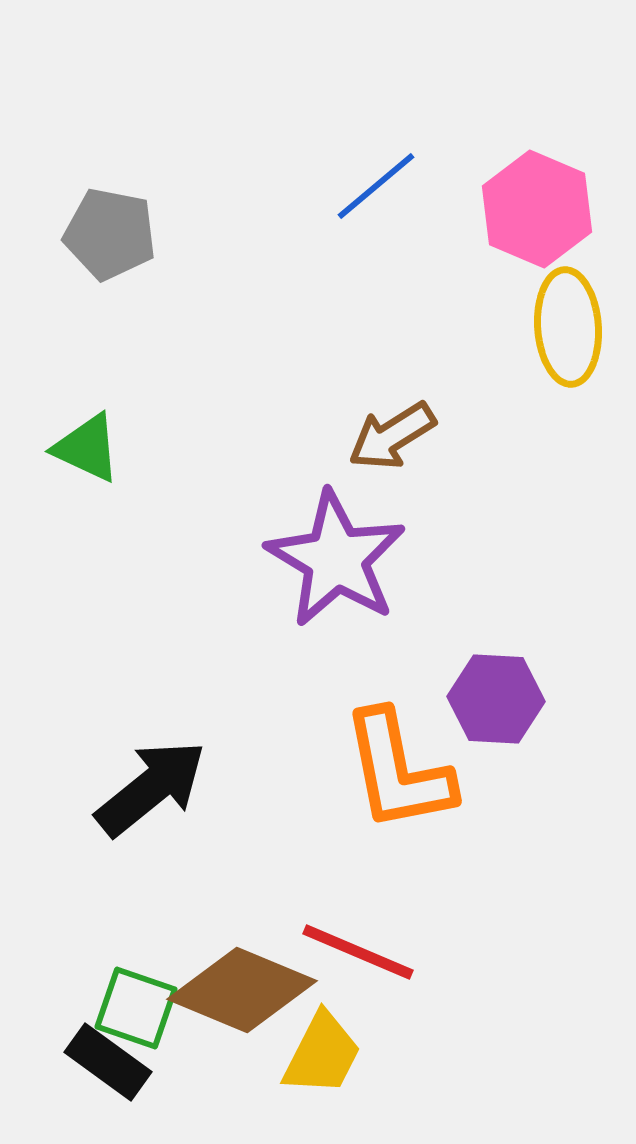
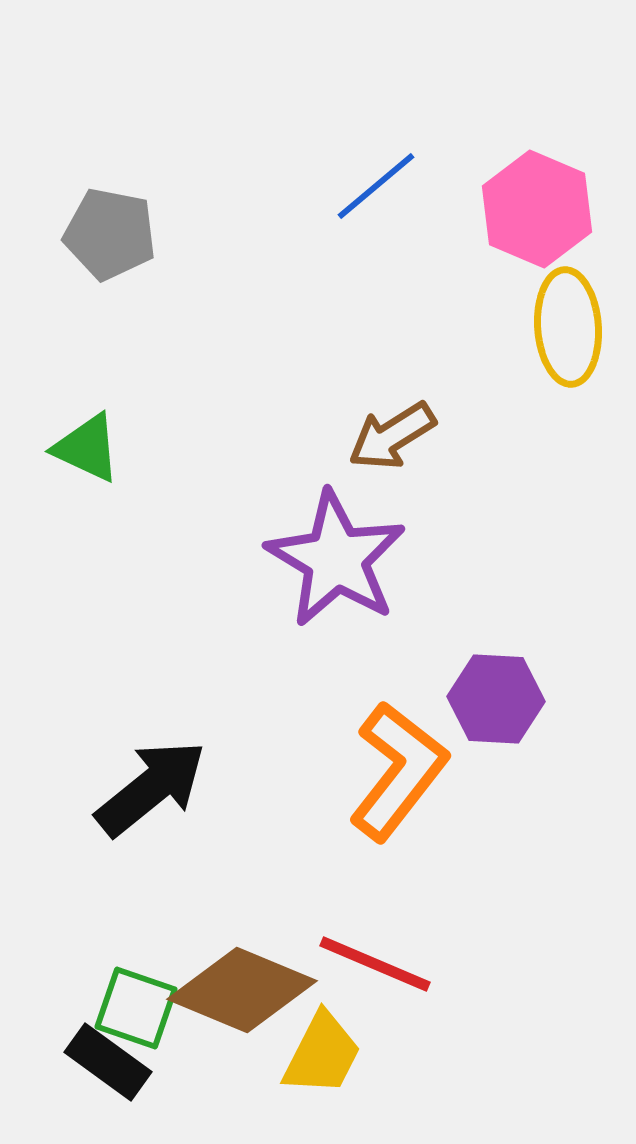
orange L-shape: rotated 131 degrees counterclockwise
red line: moved 17 px right, 12 px down
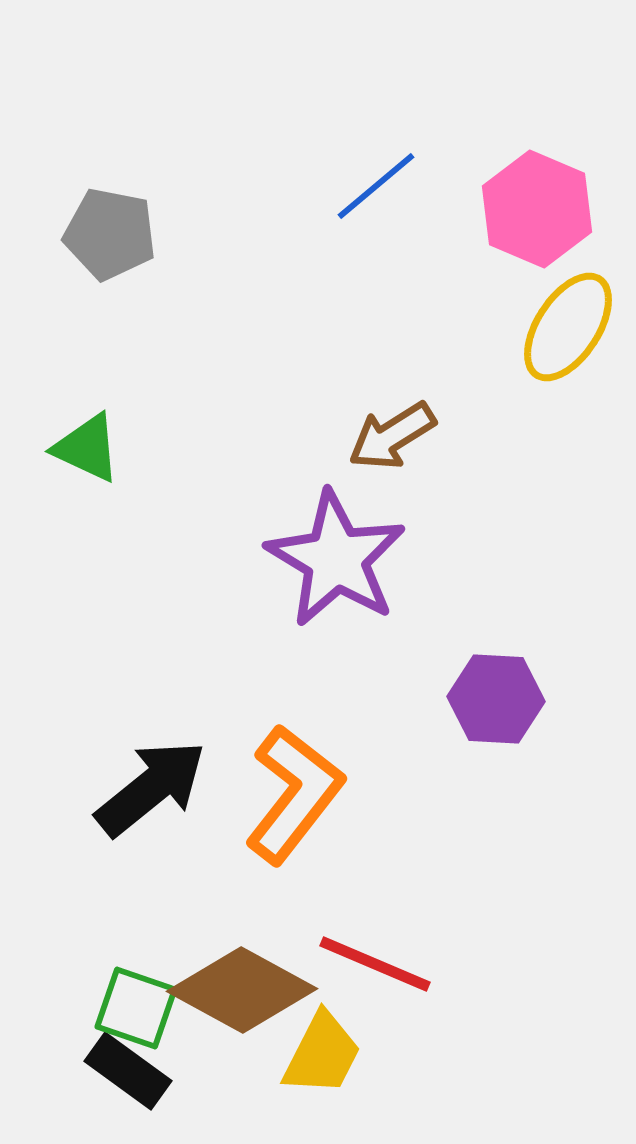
yellow ellipse: rotated 37 degrees clockwise
orange L-shape: moved 104 px left, 23 px down
brown diamond: rotated 6 degrees clockwise
black rectangle: moved 20 px right, 9 px down
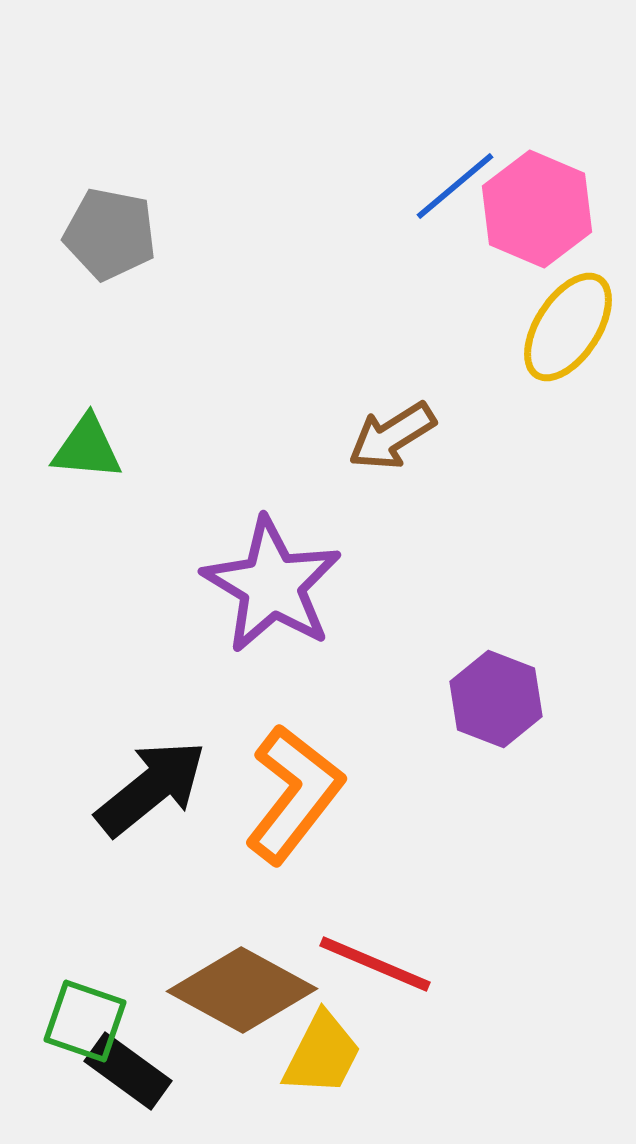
blue line: moved 79 px right
green triangle: rotated 20 degrees counterclockwise
purple star: moved 64 px left, 26 px down
purple hexagon: rotated 18 degrees clockwise
green square: moved 51 px left, 13 px down
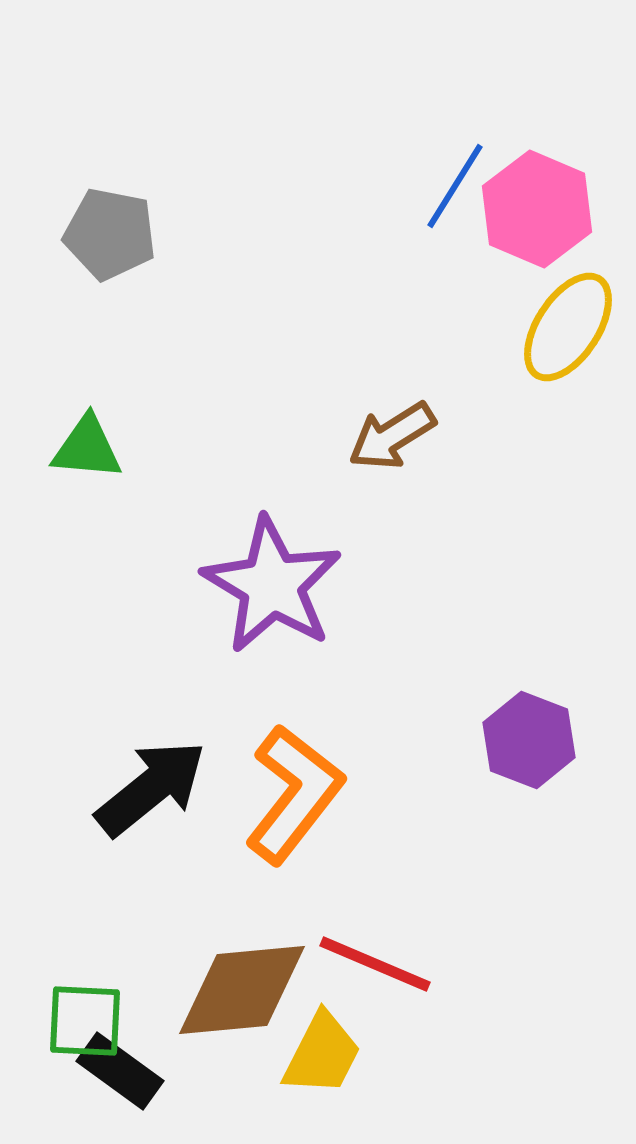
blue line: rotated 18 degrees counterclockwise
purple hexagon: moved 33 px right, 41 px down
brown diamond: rotated 34 degrees counterclockwise
green square: rotated 16 degrees counterclockwise
black rectangle: moved 8 px left
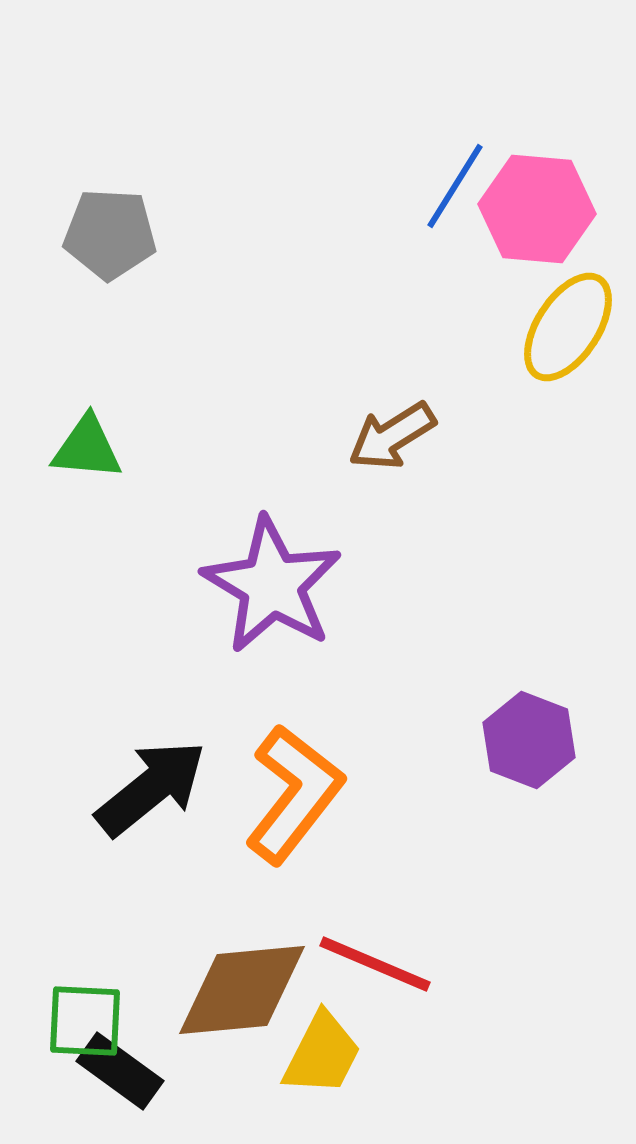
pink hexagon: rotated 18 degrees counterclockwise
gray pentagon: rotated 8 degrees counterclockwise
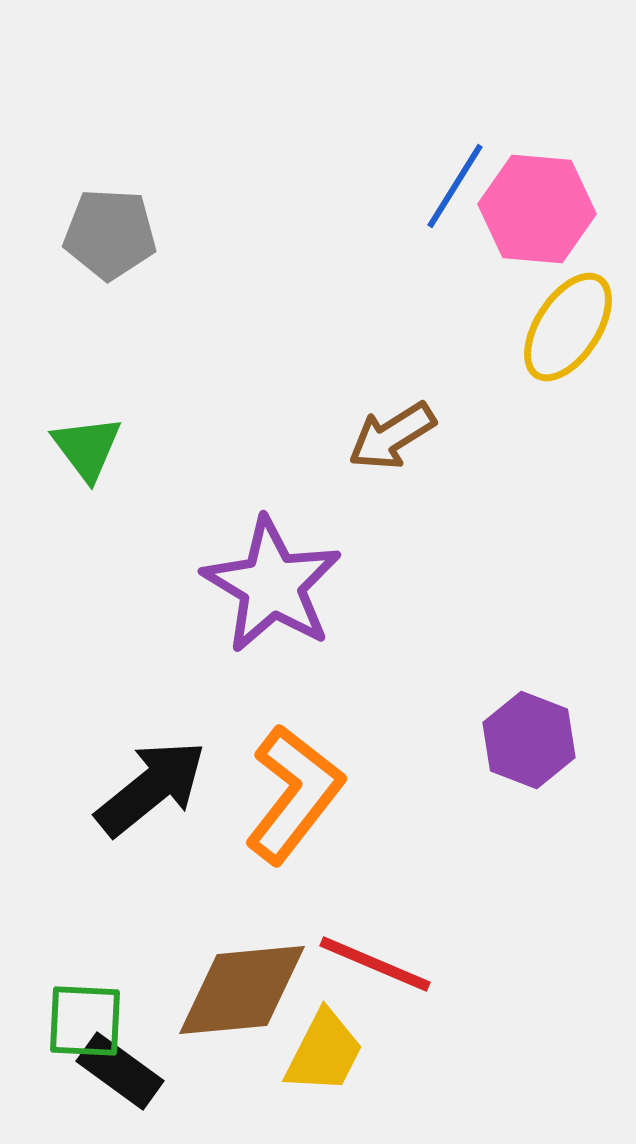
green triangle: rotated 48 degrees clockwise
yellow trapezoid: moved 2 px right, 2 px up
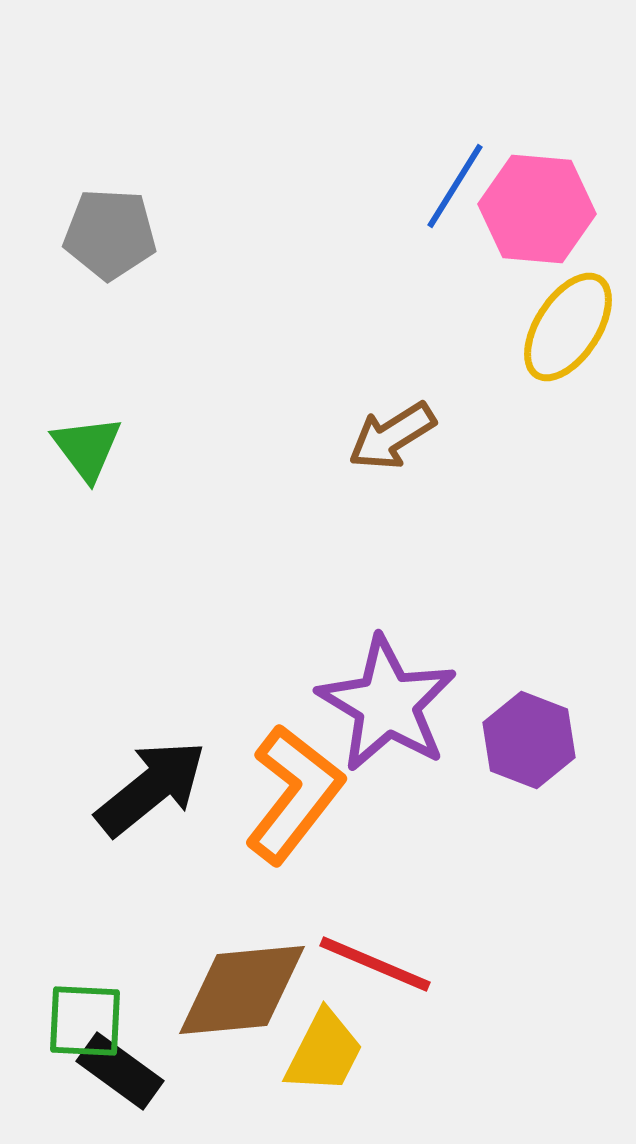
purple star: moved 115 px right, 119 px down
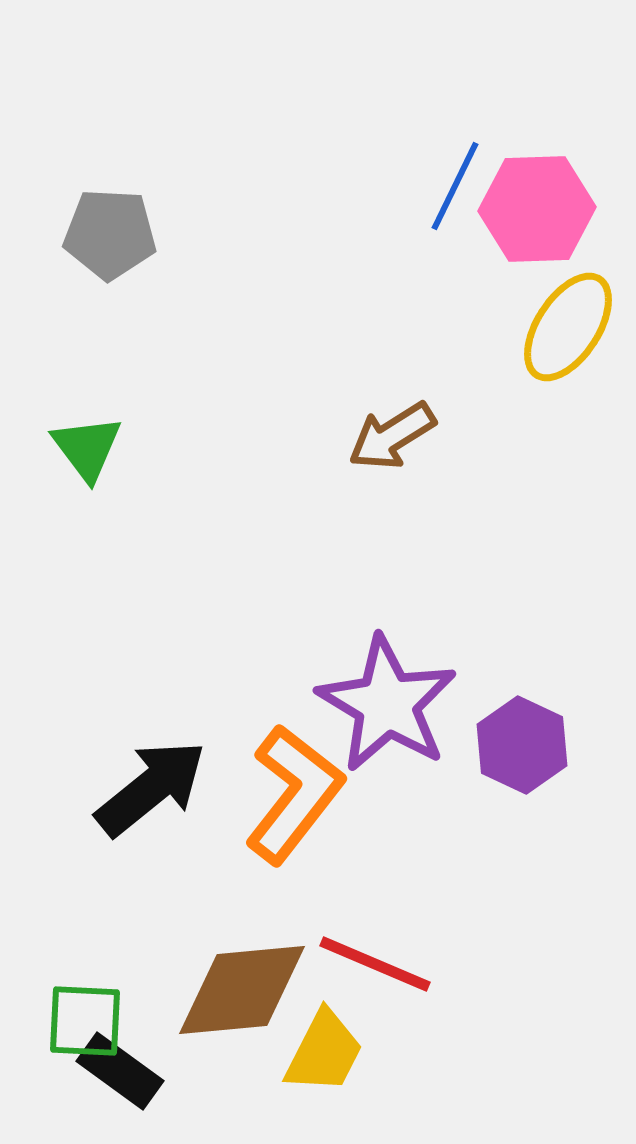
blue line: rotated 6 degrees counterclockwise
pink hexagon: rotated 7 degrees counterclockwise
purple hexagon: moved 7 px left, 5 px down; rotated 4 degrees clockwise
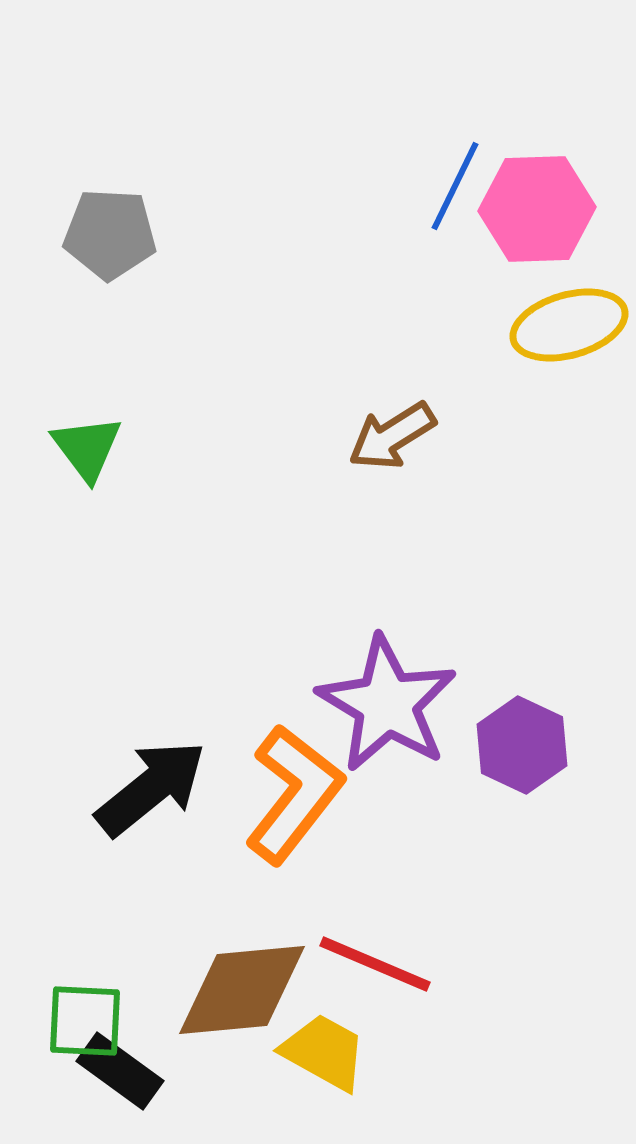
yellow ellipse: moved 1 px right, 2 px up; rotated 41 degrees clockwise
yellow trapezoid: rotated 88 degrees counterclockwise
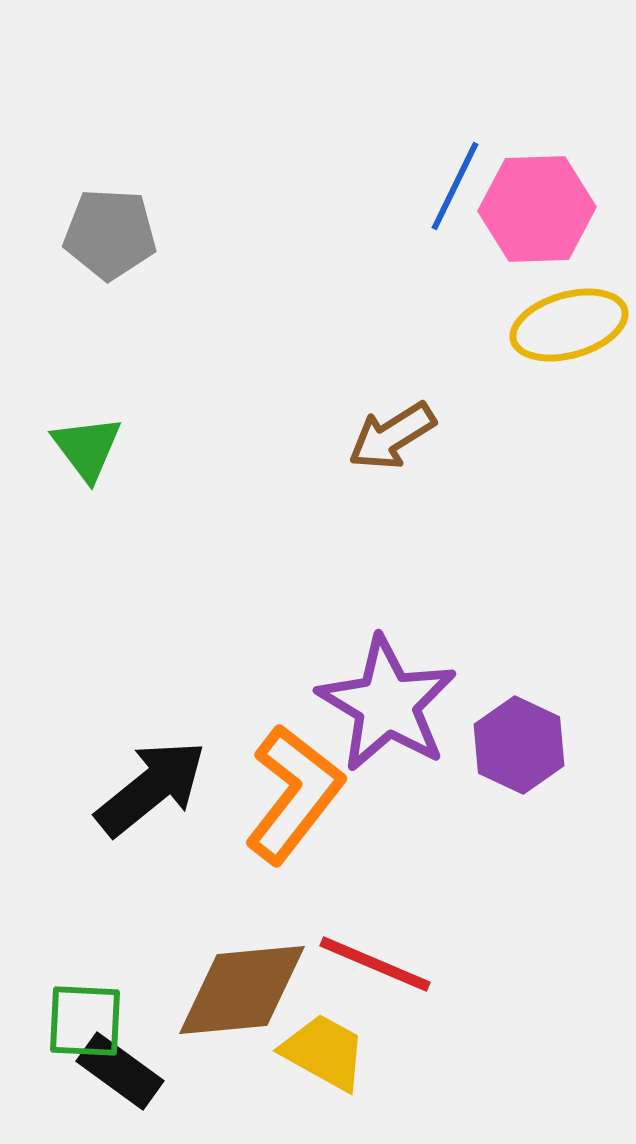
purple hexagon: moved 3 px left
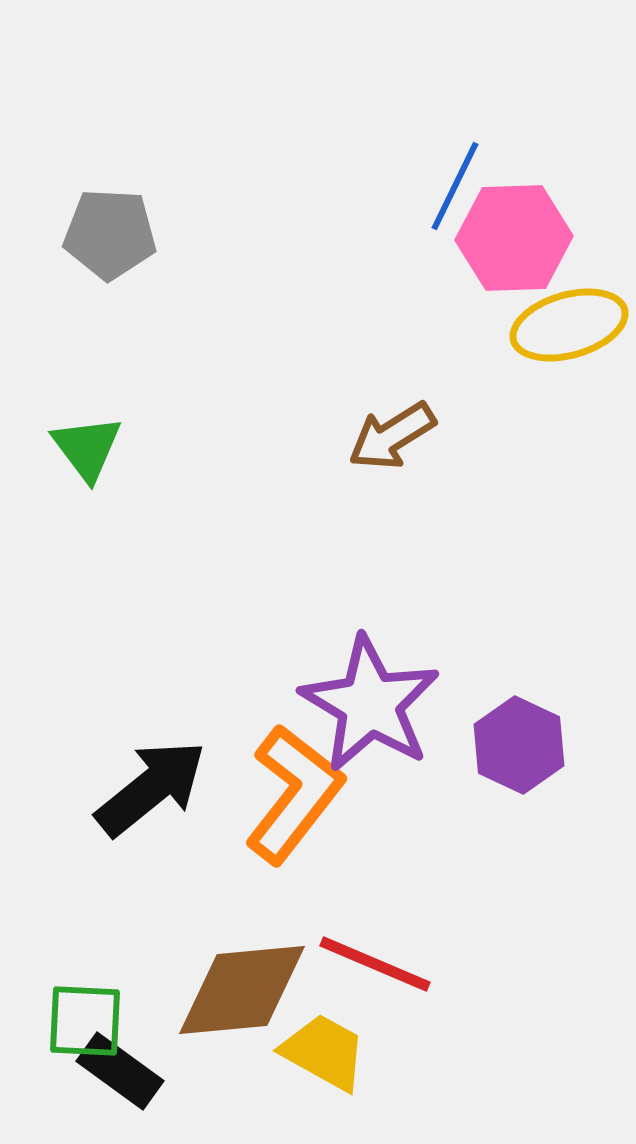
pink hexagon: moved 23 px left, 29 px down
purple star: moved 17 px left
